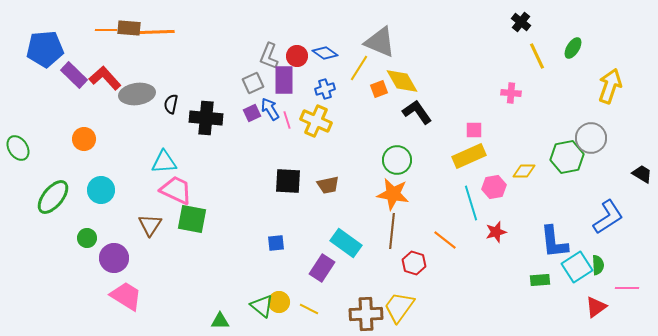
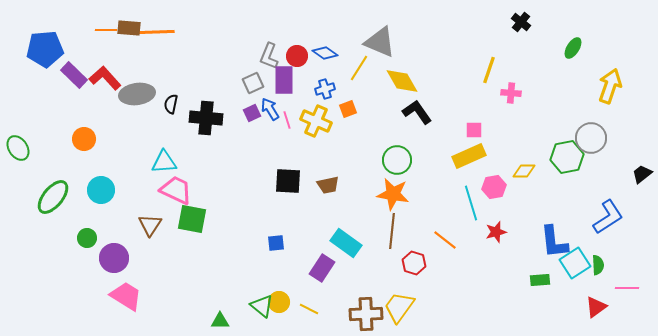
yellow line at (537, 56): moved 48 px left, 14 px down; rotated 44 degrees clockwise
orange square at (379, 89): moved 31 px left, 20 px down
black trapezoid at (642, 174): rotated 70 degrees counterclockwise
cyan square at (577, 267): moved 2 px left, 4 px up
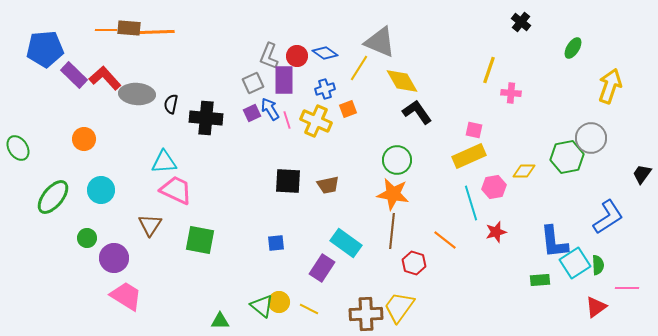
gray ellipse at (137, 94): rotated 12 degrees clockwise
pink square at (474, 130): rotated 12 degrees clockwise
black trapezoid at (642, 174): rotated 15 degrees counterclockwise
green square at (192, 219): moved 8 px right, 21 px down
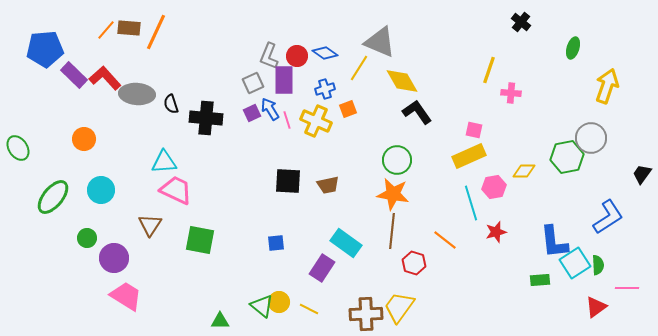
orange line at (106, 30): rotated 50 degrees counterclockwise
orange line at (156, 32): rotated 63 degrees counterclockwise
green ellipse at (573, 48): rotated 15 degrees counterclockwise
yellow arrow at (610, 86): moved 3 px left
black semicircle at (171, 104): rotated 30 degrees counterclockwise
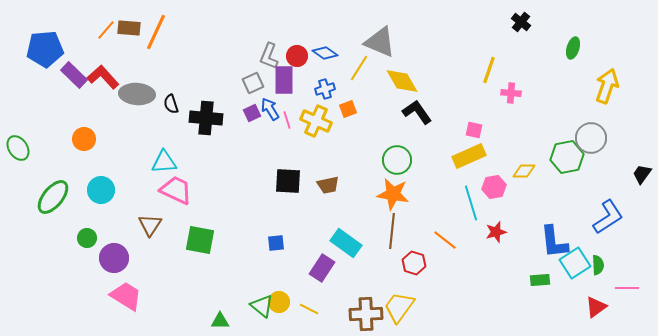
red L-shape at (105, 78): moved 2 px left, 1 px up
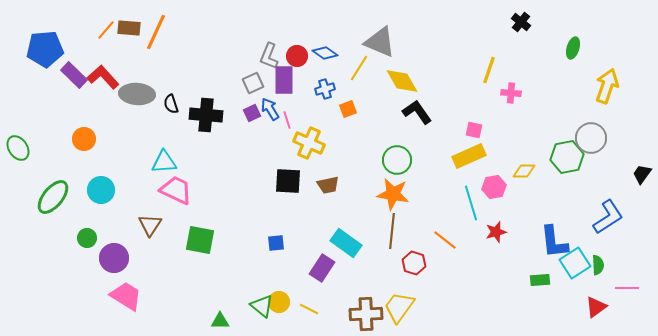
black cross at (206, 118): moved 3 px up
yellow cross at (316, 121): moved 7 px left, 22 px down
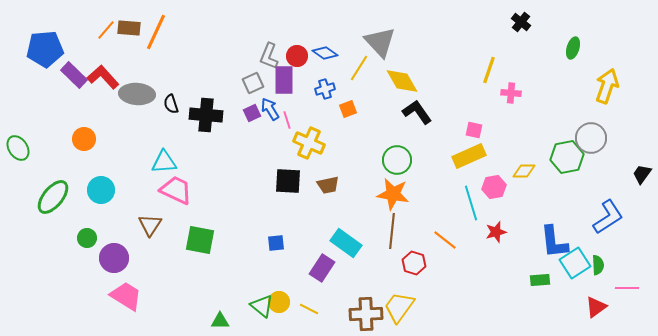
gray triangle at (380, 42): rotated 24 degrees clockwise
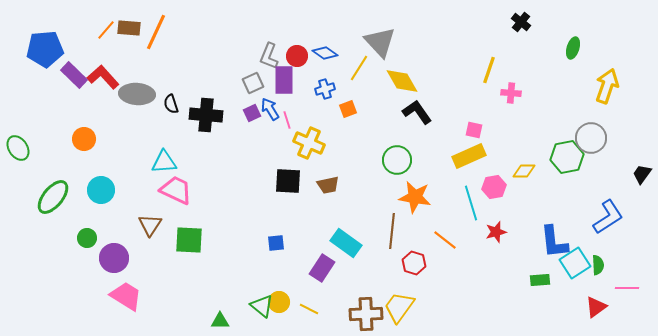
orange star at (393, 194): moved 22 px right, 3 px down
green square at (200, 240): moved 11 px left; rotated 8 degrees counterclockwise
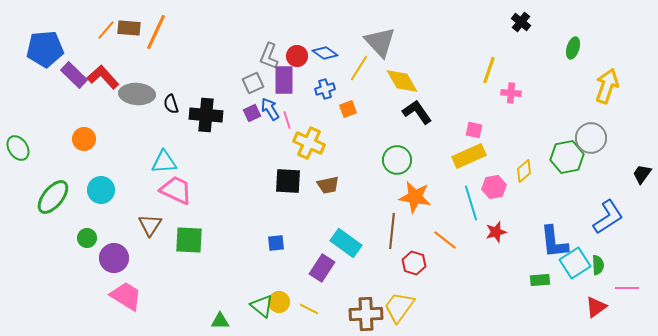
yellow diamond at (524, 171): rotated 40 degrees counterclockwise
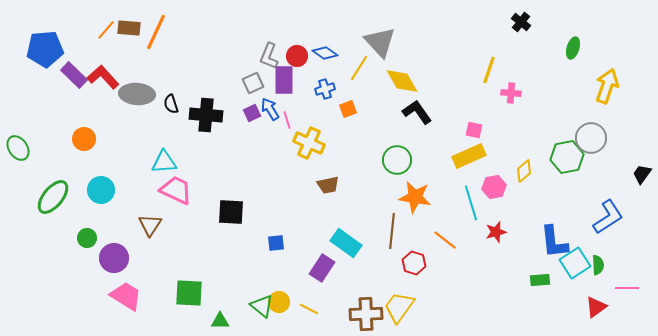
black square at (288, 181): moved 57 px left, 31 px down
green square at (189, 240): moved 53 px down
